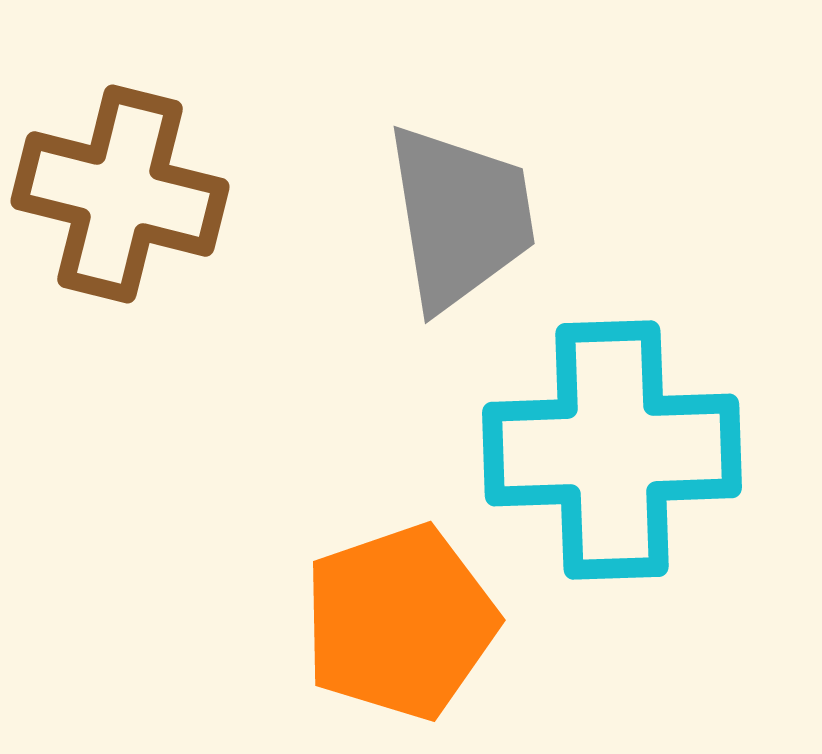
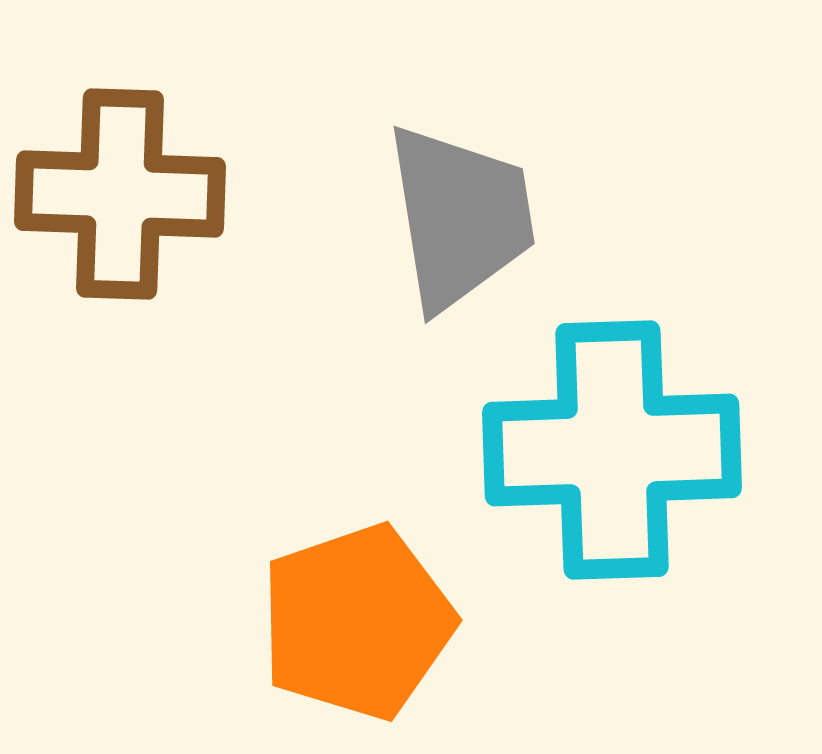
brown cross: rotated 12 degrees counterclockwise
orange pentagon: moved 43 px left
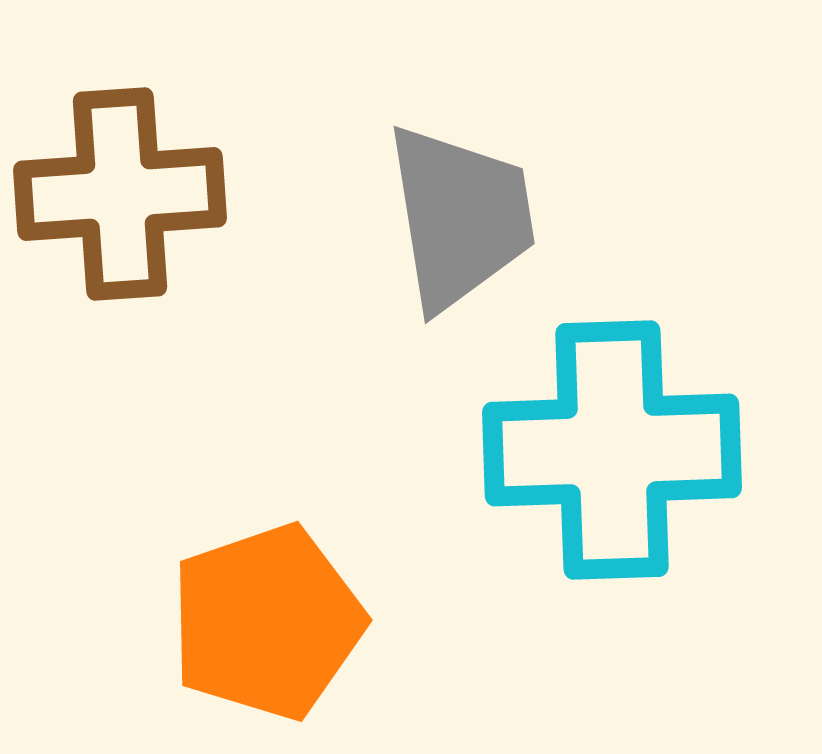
brown cross: rotated 6 degrees counterclockwise
orange pentagon: moved 90 px left
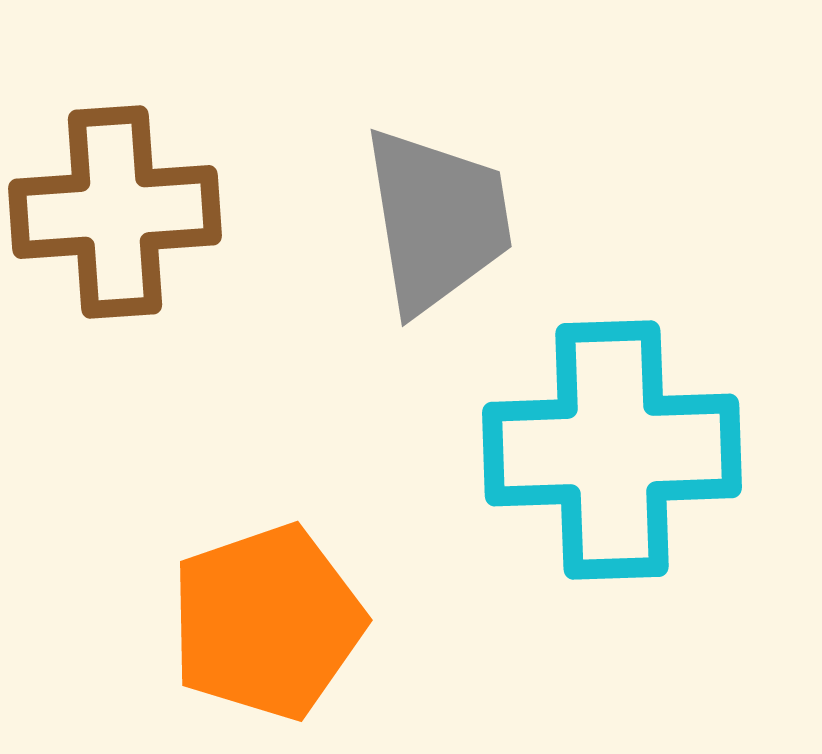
brown cross: moved 5 px left, 18 px down
gray trapezoid: moved 23 px left, 3 px down
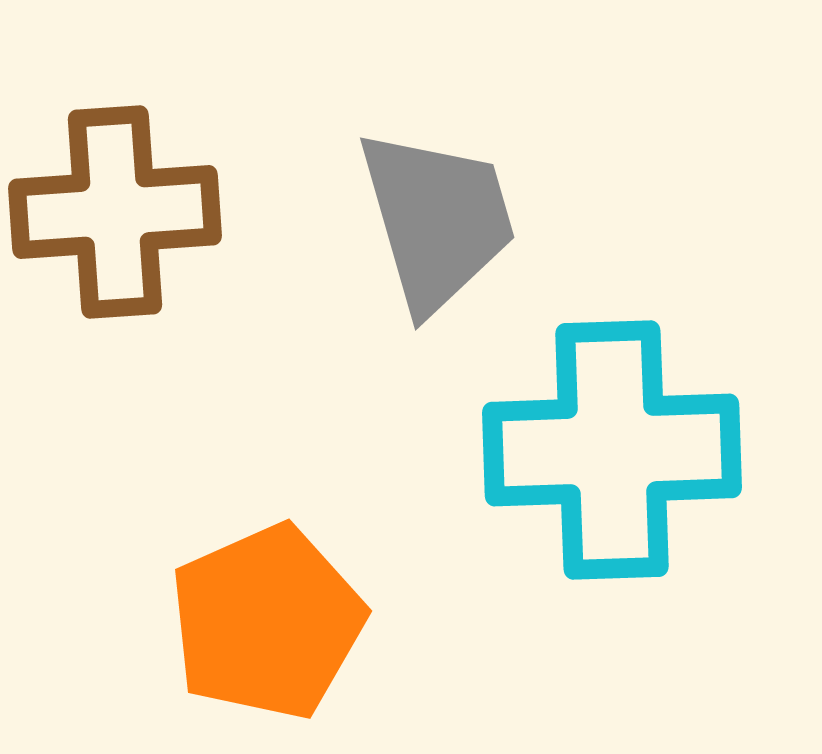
gray trapezoid: rotated 7 degrees counterclockwise
orange pentagon: rotated 5 degrees counterclockwise
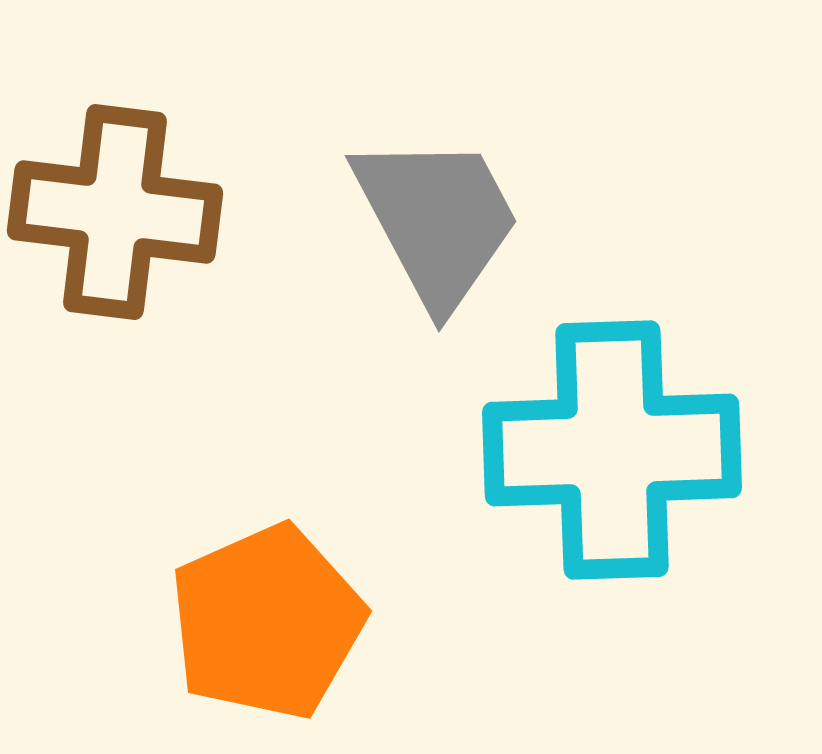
brown cross: rotated 11 degrees clockwise
gray trapezoid: rotated 12 degrees counterclockwise
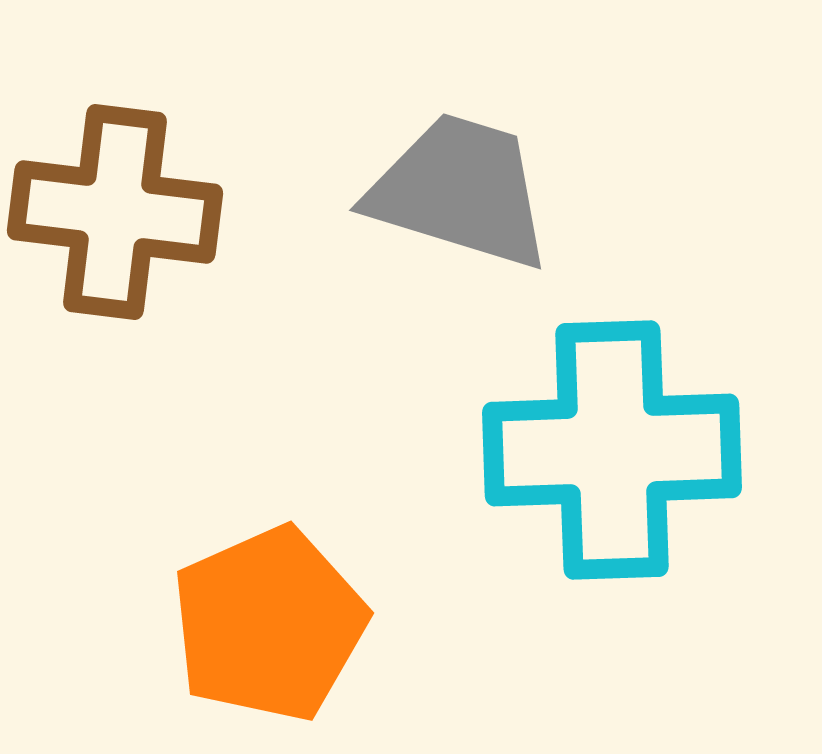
gray trapezoid: moved 23 px right, 29 px up; rotated 45 degrees counterclockwise
orange pentagon: moved 2 px right, 2 px down
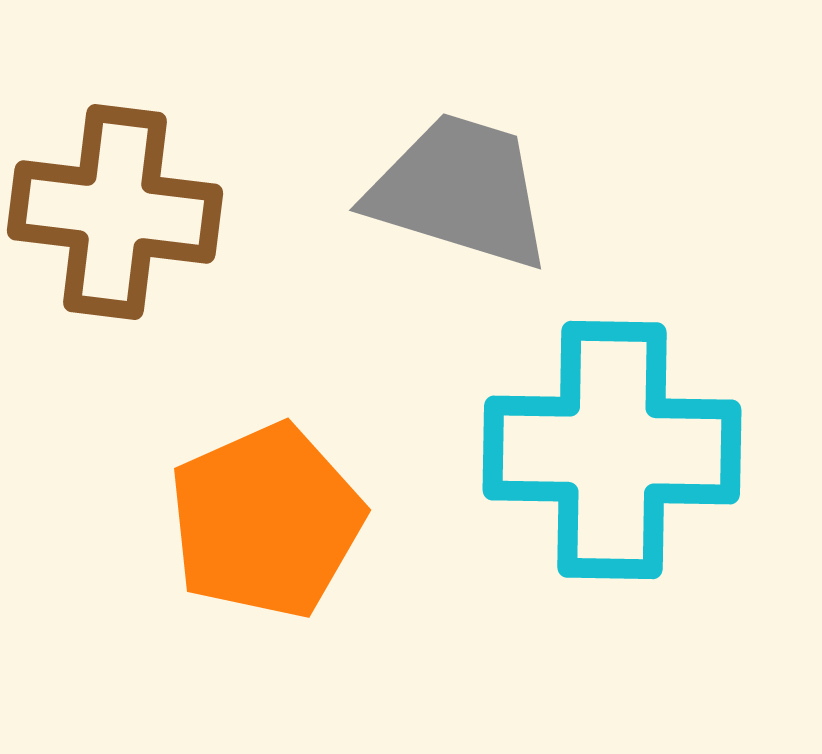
cyan cross: rotated 3 degrees clockwise
orange pentagon: moved 3 px left, 103 px up
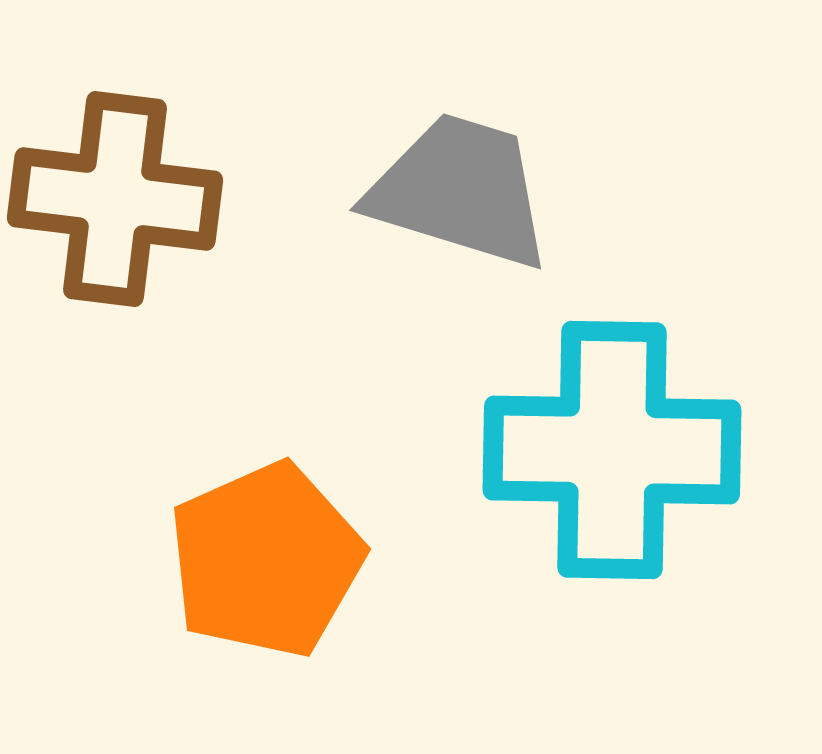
brown cross: moved 13 px up
orange pentagon: moved 39 px down
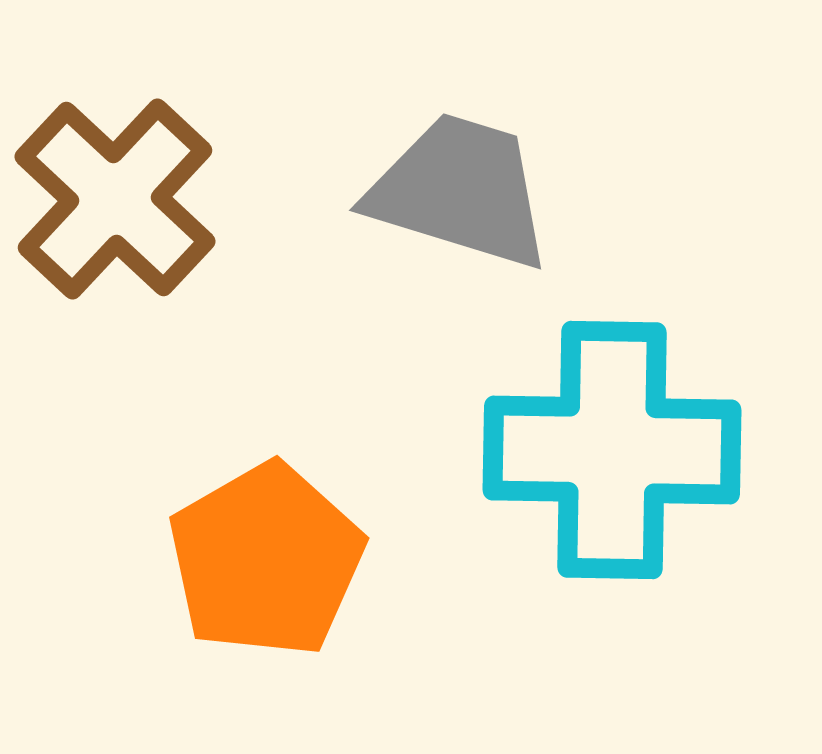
brown cross: rotated 36 degrees clockwise
orange pentagon: rotated 6 degrees counterclockwise
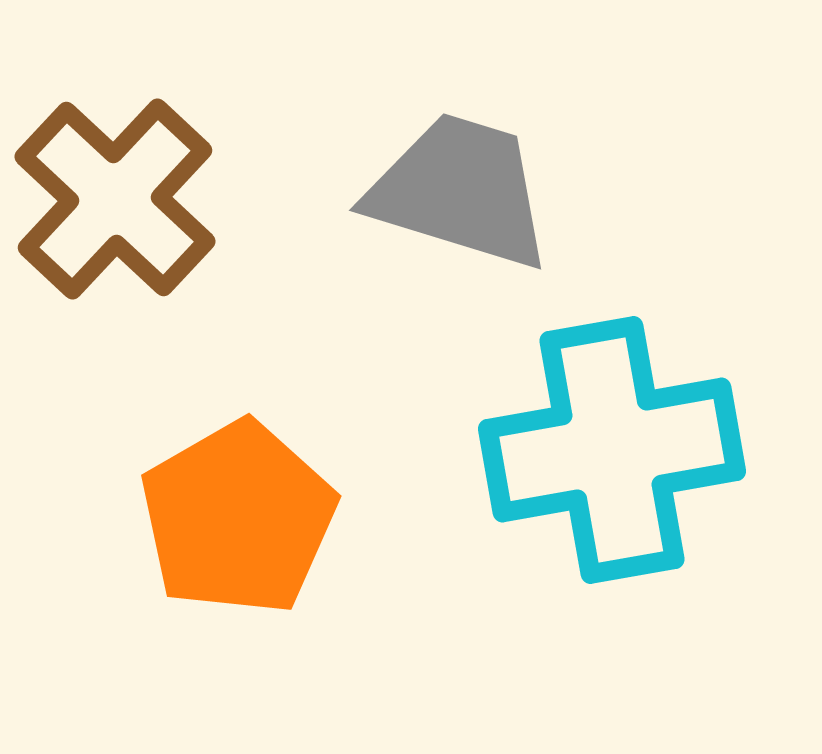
cyan cross: rotated 11 degrees counterclockwise
orange pentagon: moved 28 px left, 42 px up
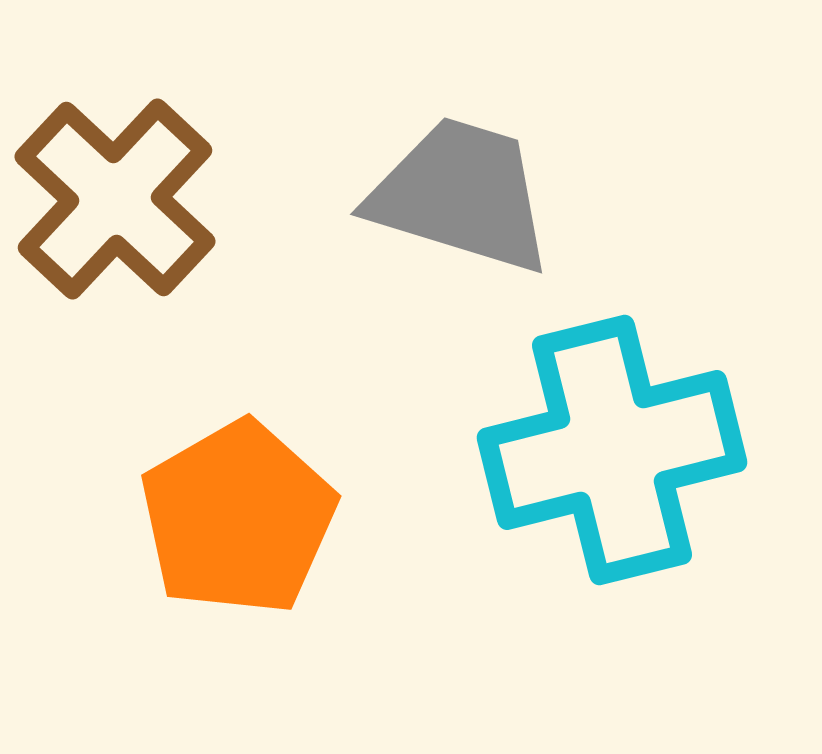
gray trapezoid: moved 1 px right, 4 px down
cyan cross: rotated 4 degrees counterclockwise
